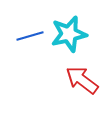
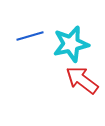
cyan star: moved 2 px right, 10 px down
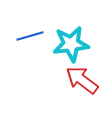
cyan star: rotated 6 degrees clockwise
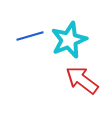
cyan star: moved 2 px left, 4 px up; rotated 15 degrees counterclockwise
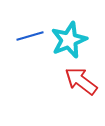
red arrow: moved 1 px left, 1 px down
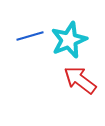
red arrow: moved 1 px left, 1 px up
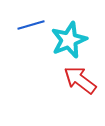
blue line: moved 1 px right, 11 px up
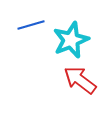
cyan star: moved 2 px right
